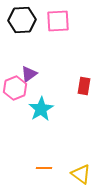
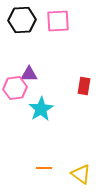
purple triangle: rotated 36 degrees clockwise
pink hexagon: rotated 15 degrees clockwise
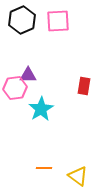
black hexagon: rotated 20 degrees counterclockwise
purple triangle: moved 1 px left, 1 px down
yellow triangle: moved 3 px left, 2 px down
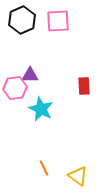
purple triangle: moved 2 px right
red rectangle: rotated 12 degrees counterclockwise
cyan star: rotated 15 degrees counterclockwise
orange line: rotated 63 degrees clockwise
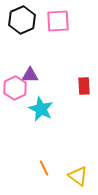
pink hexagon: rotated 20 degrees counterclockwise
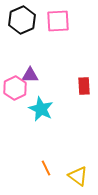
orange line: moved 2 px right
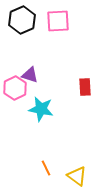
purple triangle: rotated 18 degrees clockwise
red rectangle: moved 1 px right, 1 px down
cyan star: rotated 15 degrees counterclockwise
yellow triangle: moved 1 px left
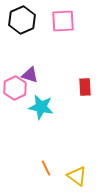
pink square: moved 5 px right
cyan star: moved 2 px up
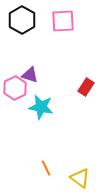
black hexagon: rotated 8 degrees counterclockwise
red rectangle: moved 1 px right; rotated 36 degrees clockwise
yellow triangle: moved 3 px right, 2 px down
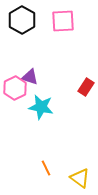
purple triangle: moved 2 px down
